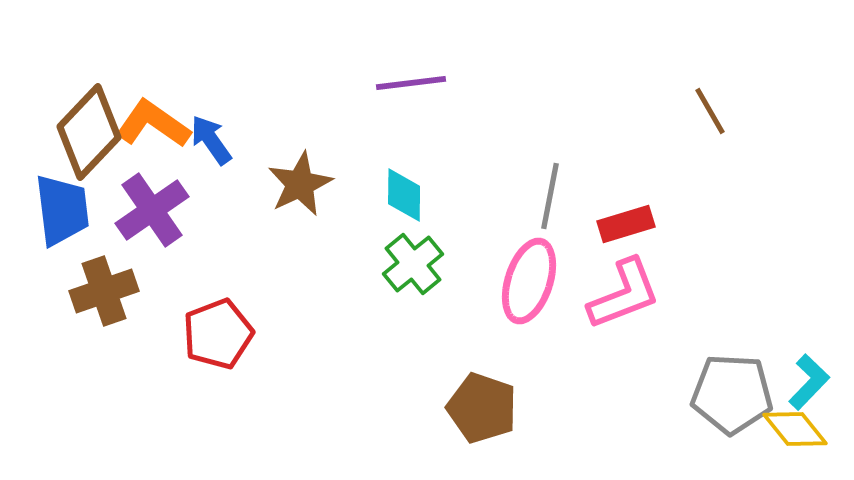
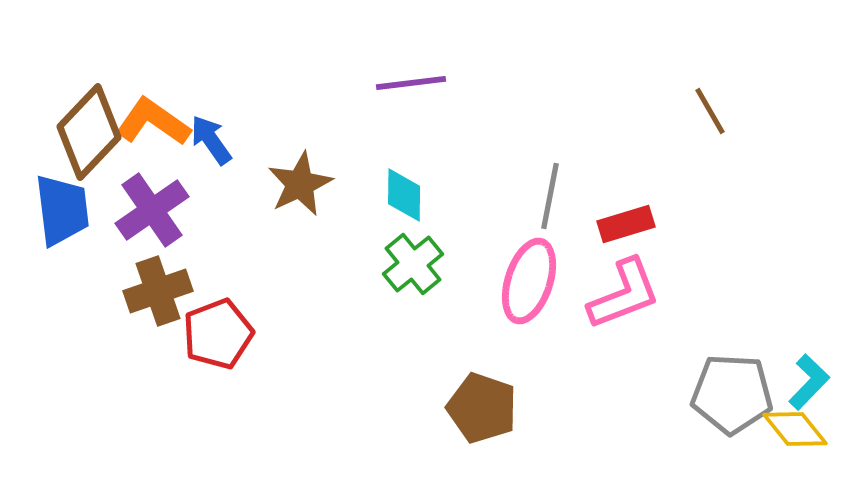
orange L-shape: moved 2 px up
brown cross: moved 54 px right
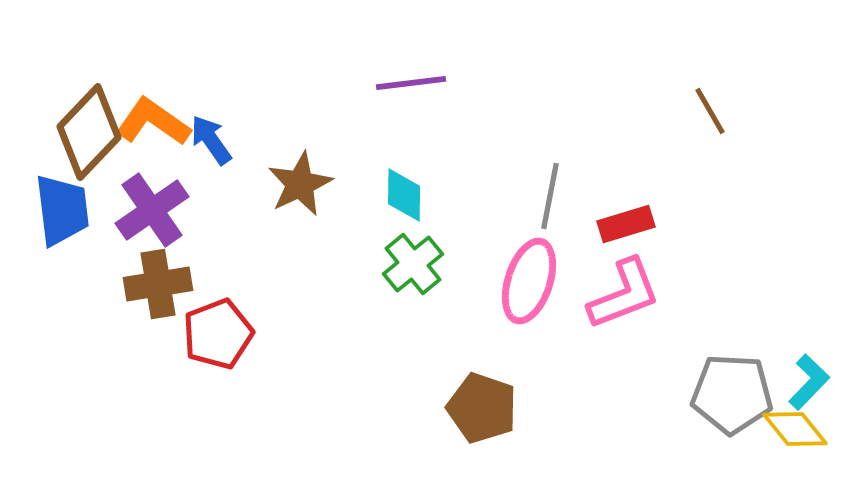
brown cross: moved 7 px up; rotated 10 degrees clockwise
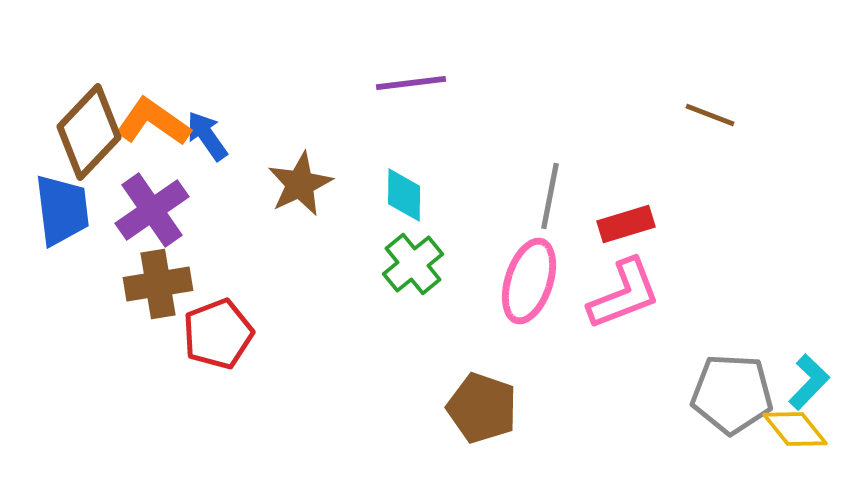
brown line: moved 4 px down; rotated 39 degrees counterclockwise
blue arrow: moved 4 px left, 4 px up
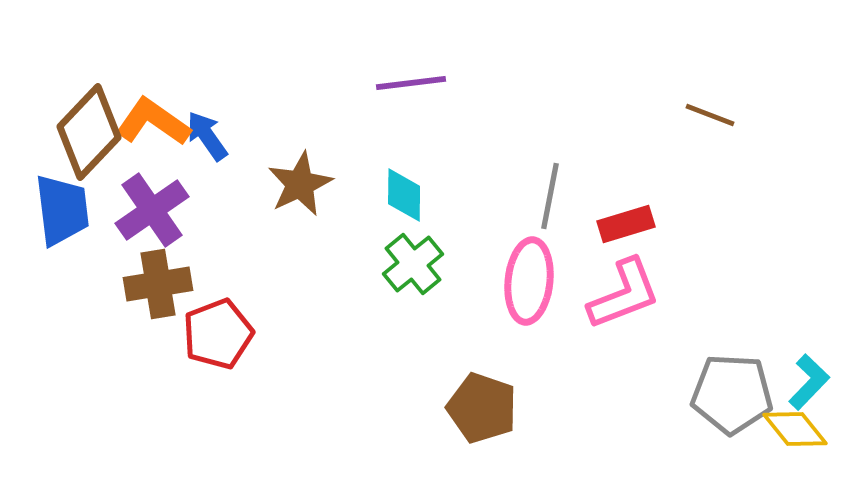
pink ellipse: rotated 12 degrees counterclockwise
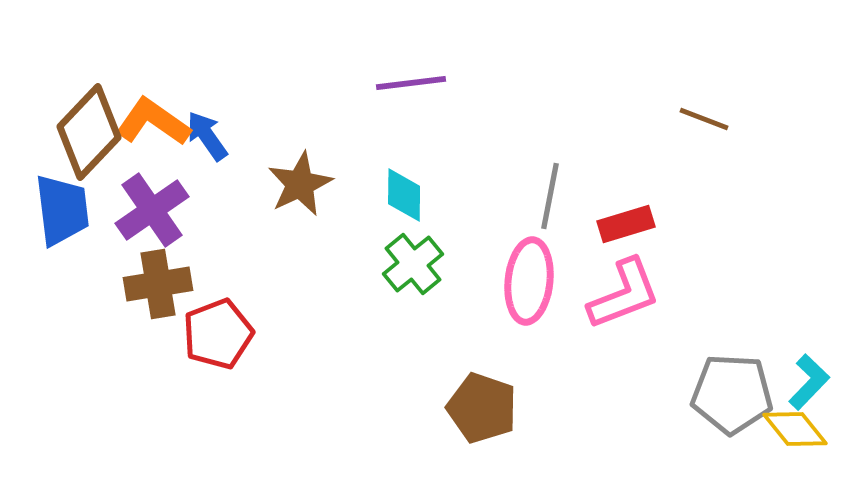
brown line: moved 6 px left, 4 px down
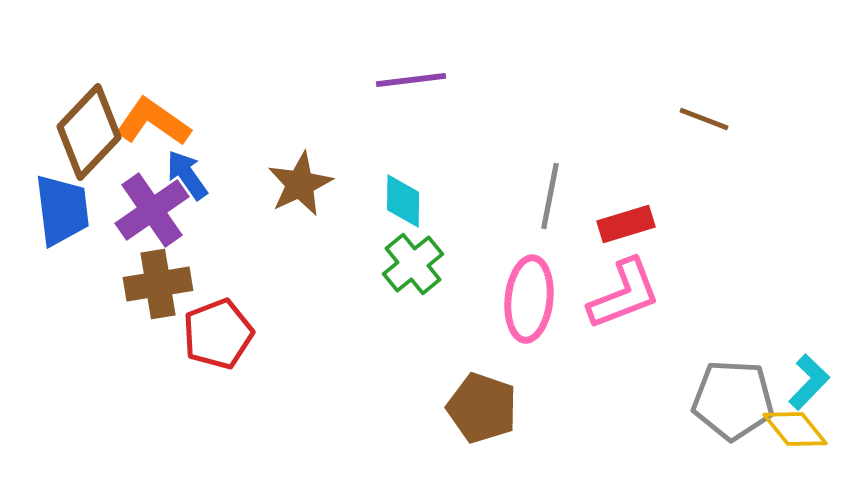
purple line: moved 3 px up
blue arrow: moved 20 px left, 39 px down
cyan diamond: moved 1 px left, 6 px down
pink ellipse: moved 18 px down
gray pentagon: moved 1 px right, 6 px down
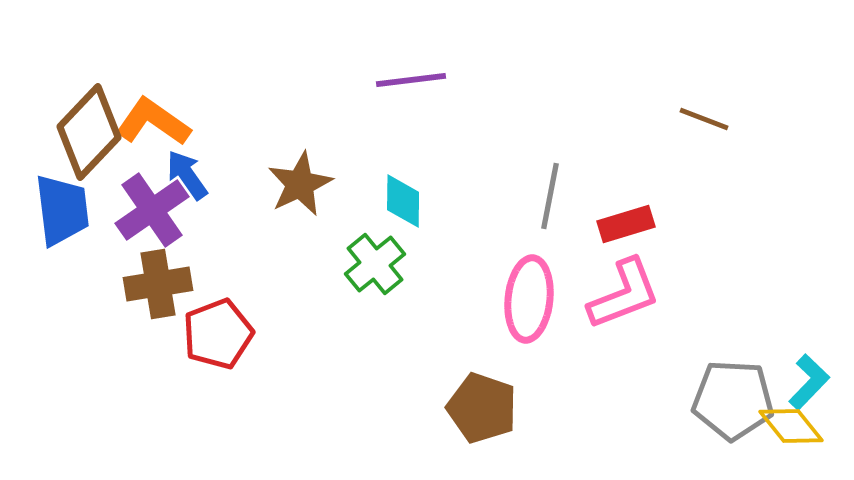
green cross: moved 38 px left
yellow diamond: moved 4 px left, 3 px up
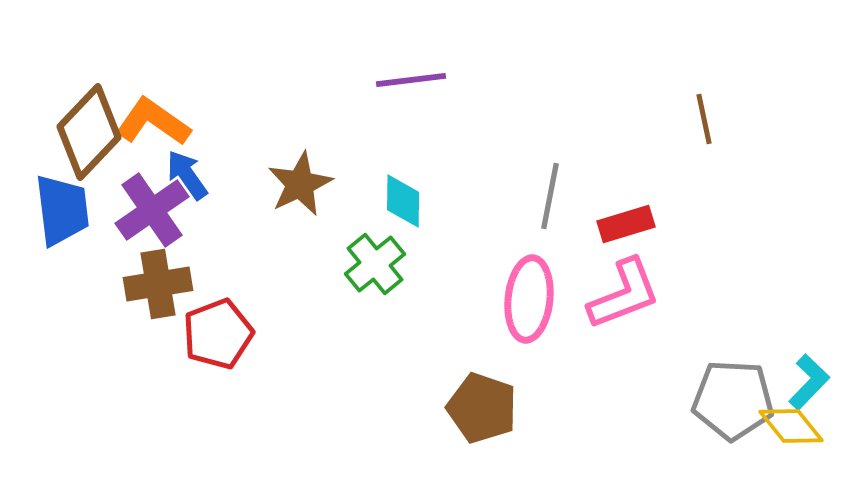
brown line: rotated 57 degrees clockwise
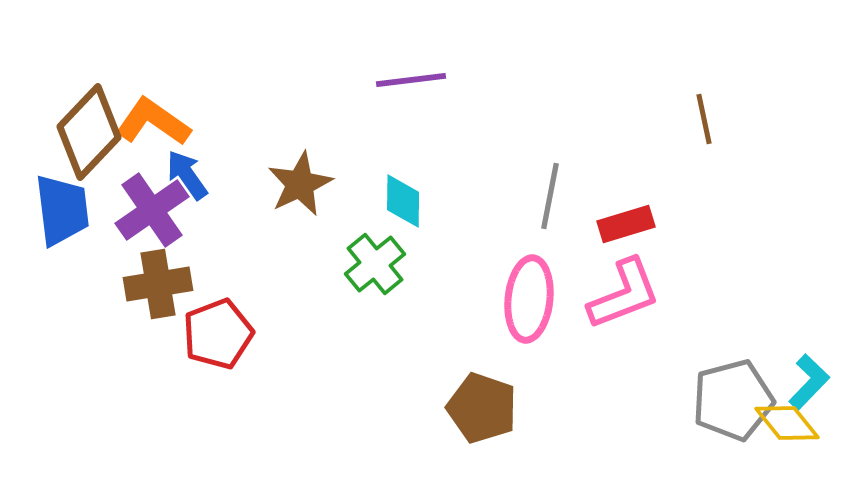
gray pentagon: rotated 18 degrees counterclockwise
yellow diamond: moved 4 px left, 3 px up
